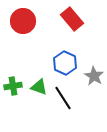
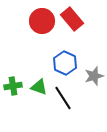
red circle: moved 19 px right
gray star: rotated 24 degrees clockwise
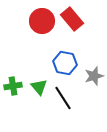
blue hexagon: rotated 15 degrees counterclockwise
green triangle: rotated 30 degrees clockwise
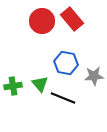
blue hexagon: moved 1 px right
gray star: rotated 12 degrees clockwise
green triangle: moved 1 px right, 3 px up
black line: rotated 35 degrees counterclockwise
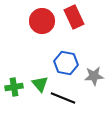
red rectangle: moved 2 px right, 2 px up; rotated 15 degrees clockwise
green cross: moved 1 px right, 1 px down
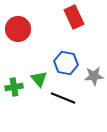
red circle: moved 24 px left, 8 px down
green triangle: moved 1 px left, 5 px up
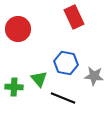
gray star: rotated 12 degrees clockwise
green cross: rotated 12 degrees clockwise
